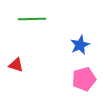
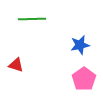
blue star: rotated 12 degrees clockwise
pink pentagon: rotated 20 degrees counterclockwise
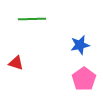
red triangle: moved 2 px up
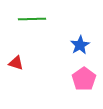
blue star: rotated 18 degrees counterclockwise
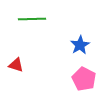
red triangle: moved 2 px down
pink pentagon: rotated 10 degrees counterclockwise
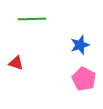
blue star: rotated 12 degrees clockwise
red triangle: moved 2 px up
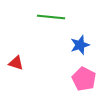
green line: moved 19 px right, 2 px up; rotated 8 degrees clockwise
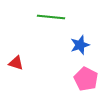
pink pentagon: moved 2 px right
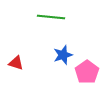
blue star: moved 17 px left, 10 px down
pink pentagon: moved 1 px right, 7 px up; rotated 10 degrees clockwise
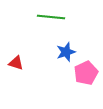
blue star: moved 3 px right, 3 px up
pink pentagon: moved 1 px left, 1 px down; rotated 10 degrees clockwise
